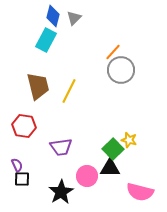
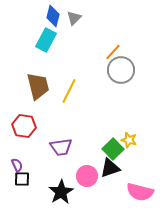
black triangle: rotated 20 degrees counterclockwise
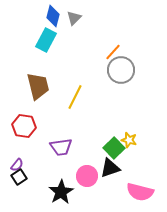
yellow line: moved 6 px right, 6 px down
green square: moved 1 px right, 1 px up
purple semicircle: rotated 64 degrees clockwise
black square: moved 3 px left, 2 px up; rotated 35 degrees counterclockwise
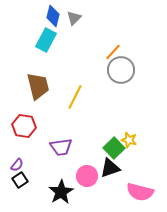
black square: moved 1 px right, 3 px down
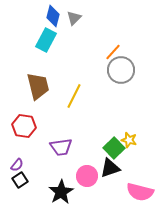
yellow line: moved 1 px left, 1 px up
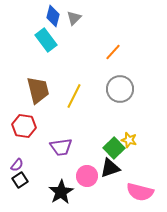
cyan rectangle: rotated 65 degrees counterclockwise
gray circle: moved 1 px left, 19 px down
brown trapezoid: moved 4 px down
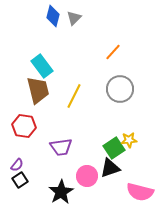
cyan rectangle: moved 4 px left, 26 px down
yellow star: rotated 21 degrees counterclockwise
green square: rotated 10 degrees clockwise
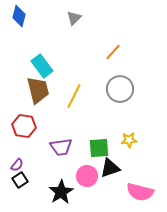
blue diamond: moved 34 px left
green square: moved 15 px left; rotated 30 degrees clockwise
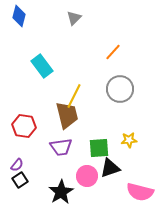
brown trapezoid: moved 29 px right, 25 px down
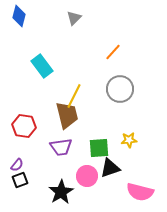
black square: rotated 14 degrees clockwise
